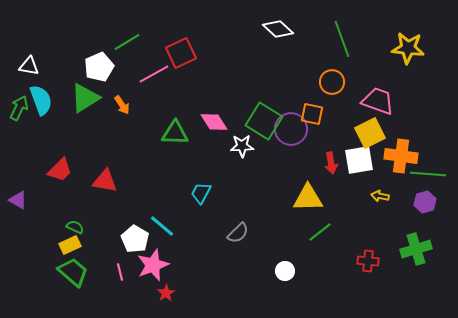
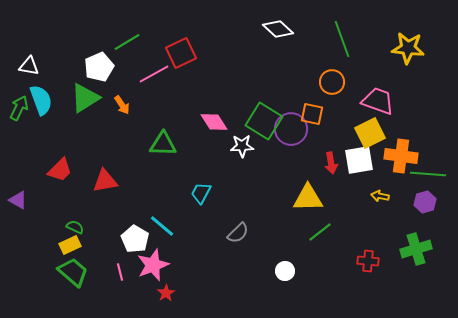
green triangle at (175, 133): moved 12 px left, 11 px down
red triangle at (105, 181): rotated 20 degrees counterclockwise
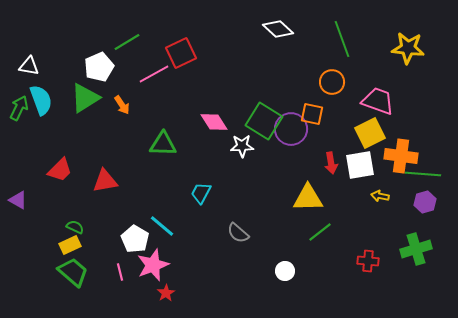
white square at (359, 160): moved 1 px right, 5 px down
green line at (428, 174): moved 5 px left
gray semicircle at (238, 233): rotated 85 degrees clockwise
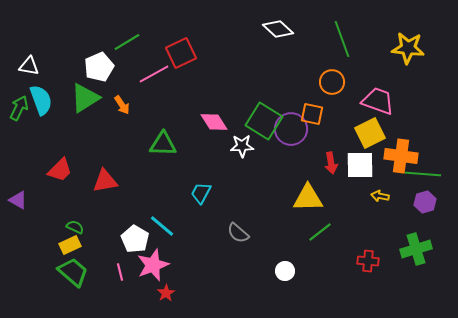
white square at (360, 165): rotated 8 degrees clockwise
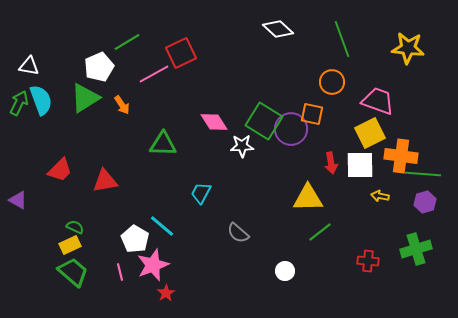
green arrow at (19, 108): moved 5 px up
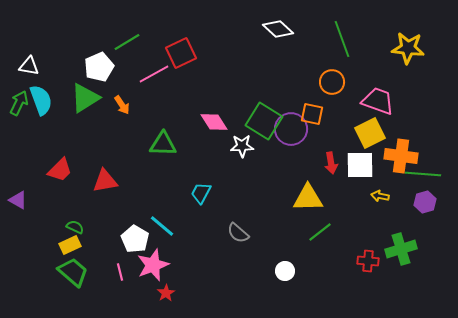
green cross at (416, 249): moved 15 px left
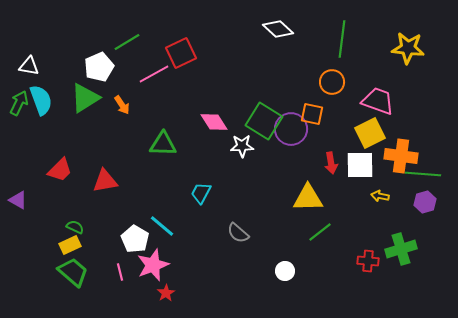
green line at (342, 39): rotated 27 degrees clockwise
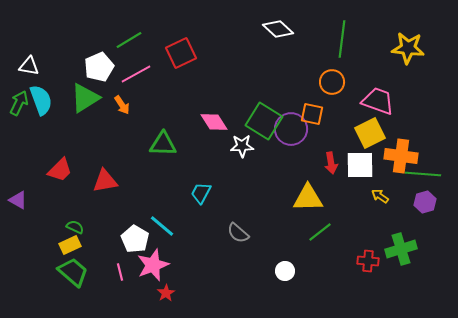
green line at (127, 42): moved 2 px right, 2 px up
pink line at (154, 74): moved 18 px left
yellow arrow at (380, 196): rotated 24 degrees clockwise
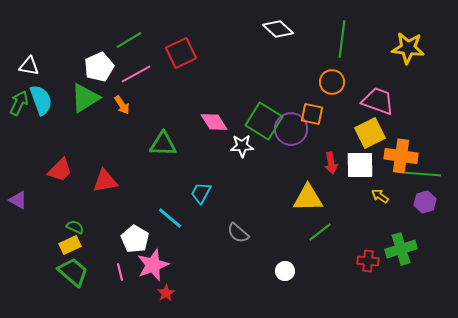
cyan line at (162, 226): moved 8 px right, 8 px up
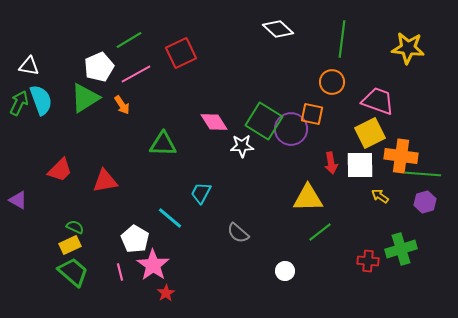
pink star at (153, 265): rotated 16 degrees counterclockwise
